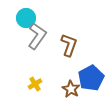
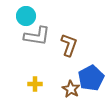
cyan circle: moved 2 px up
gray L-shape: rotated 64 degrees clockwise
yellow cross: rotated 32 degrees clockwise
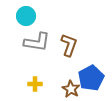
gray L-shape: moved 6 px down
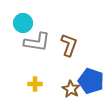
cyan circle: moved 3 px left, 7 px down
blue pentagon: moved 3 px down; rotated 25 degrees counterclockwise
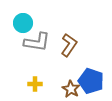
brown L-shape: rotated 15 degrees clockwise
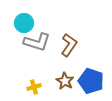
cyan circle: moved 1 px right
gray L-shape: rotated 8 degrees clockwise
yellow cross: moved 1 px left, 3 px down; rotated 16 degrees counterclockwise
brown star: moved 6 px left, 8 px up
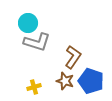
cyan circle: moved 4 px right
brown L-shape: moved 4 px right, 12 px down
brown star: rotated 12 degrees counterclockwise
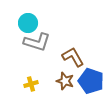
brown L-shape: rotated 65 degrees counterclockwise
yellow cross: moved 3 px left, 3 px up
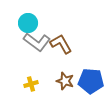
gray L-shape: rotated 20 degrees clockwise
brown L-shape: moved 12 px left, 13 px up
blue pentagon: rotated 15 degrees counterclockwise
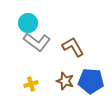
brown L-shape: moved 12 px right, 3 px down
